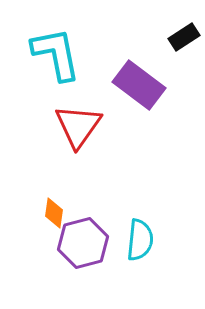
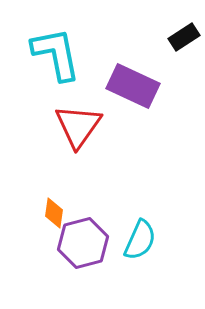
purple rectangle: moved 6 px left, 1 px down; rotated 12 degrees counterclockwise
cyan semicircle: rotated 18 degrees clockwise
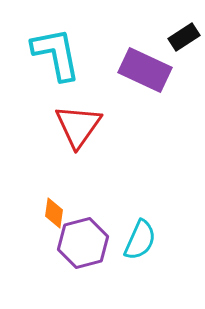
purple rectangle: moved 12 px right, 16 px up
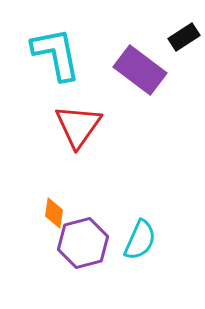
purple rectangle: moved 5 px left; rotated 12 degrees clockwise
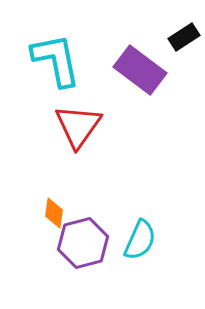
cyan L-shape: moved 6 px down
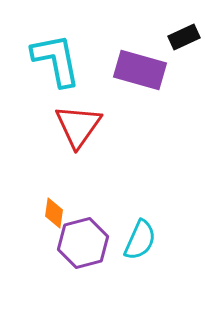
black rectangle: rotated 8 degrees clockwise
purple rectangle: rotated 21 degrees counterclockwise
